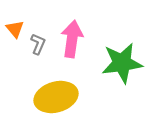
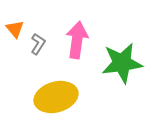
pink arrow: moved 5 px right, 1 px down
gray L-shape: rotated 10 degrees clockwise
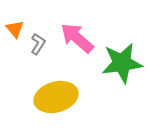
pink arrow: moved 2 px up; rotated 57 degrees counterclockwise
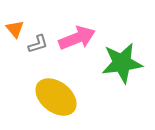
pink arrow: rotated 117 degrees clockwise
gray L-shape: rotated 40 degrees clockwise
yellow ellipse: rotated 54 degrees clockwise
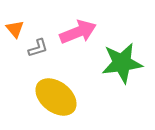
pink arrow: moved 1 px right, 6 px up
gray L-shape: moved 4 px down
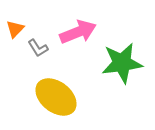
orange triangle: rotated 24 degrees clockwise
gray L-shape: rotated 75 degrees clockwise
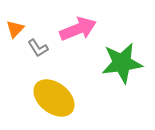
pink arrow: moved 3 px up
yellow ellipse: moved 2 px left, 1 px down
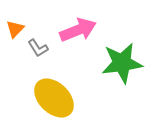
pink arrow: moved 1 px down
yellow ellipse: rotated 6 degrees clockwise
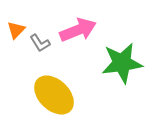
orange triangle: moved 1 px right, 1 px down
gray L-shape: moved 2 px right, 5 px up
yellow ellipse: moved 3 px up
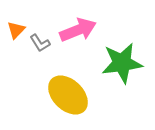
yellow ellipse: moved 14 px right
